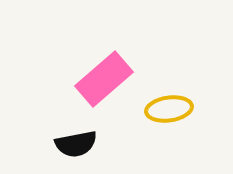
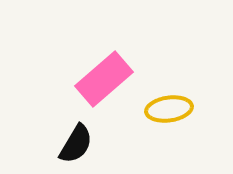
black semicircle: rotated 48 degrees counterclockwise
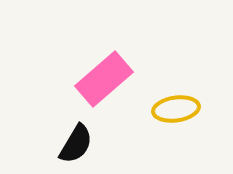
yellow ellipse: moved 7 px right
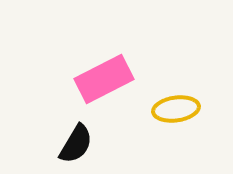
pink rectangle: rotated 14 degrees clockwise
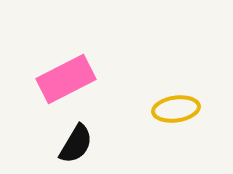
pink rectangle: moved 38 px left
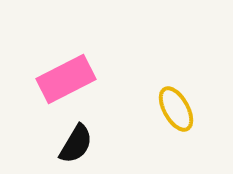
yellow ellipse: rotated 69 degrees clockwise
